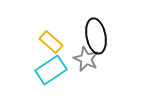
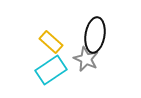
black ellipse: moved 1 px left, 1 px up; rotated 20 degrees clockwise
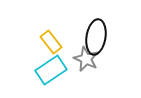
black ellipse: moved 1 px right, 2 px down
yellow rectangle: rotated 10 degrees clockwise
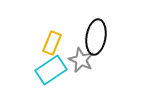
yellow rectangle: moved 1 px right, 1 px down; rotated 60 degrees clockwise
gray star: moved 5 px left, 1 px down
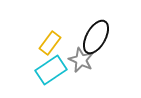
black ellipse: rotated 20 degrees clockwise
yellow rectangle: moved 2 px left; rotated 15 degrees clockwise
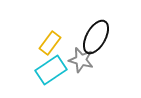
gray star: rotated 10 degrees counterclockwise
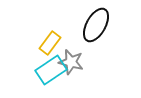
black ellipse: moved 12 px up
gray star: moved 10 px left, 2 px down
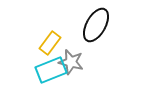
cyan rectangle: rotated 12 degrees clockwise
